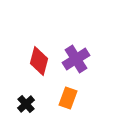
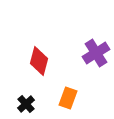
purple cross: moved 20 px right, 6 px up
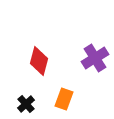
purple cross: moved 1 px left, 5 px down
orange rectangle: moved 4 px left, 1 px down
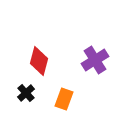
purple cross: moved 2 px down
black cross: moved 11 px up
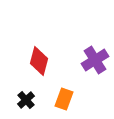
black cross: moved 7 px down
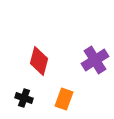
black cross: moved 2 px left, 2 px up; rotated 30 degrees counterclockwise
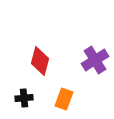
red diamond: moved 1 px right
black cross: rotated 24 degrees counterclockwise
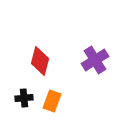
orange rectangle: moved 12 px left, 2 px down
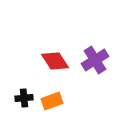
red diamond: moved 15 px right; rotated 48 degrees counterclockwise
orange rectangle: rotated 50 degrees clockwise
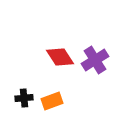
red diamond: moved 5 px right, 4 px up
